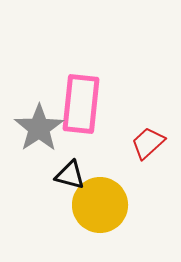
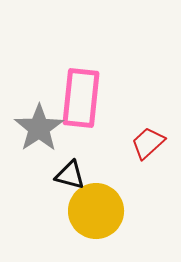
pink rectangle: moved 6 px up
yellow circle: moved 4 px left, 6 px down
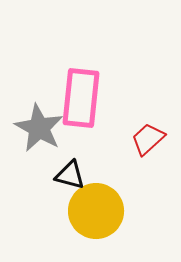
gray star: rotated 9 degrees counterclockwise
red trapezoid: moved 4 px up
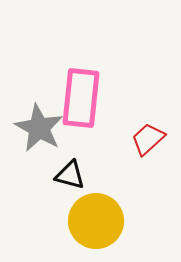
yellow circle: moved 10 px down
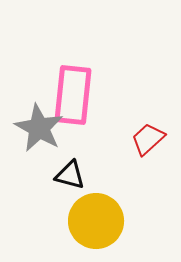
pink rectangle: moved 8 px left, 3 px up
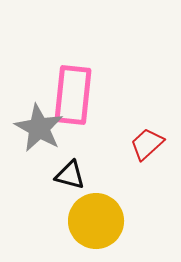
red trapezoid: moved 1 px left, 5 px down
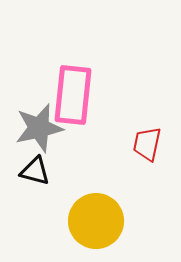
gray star: rotated 30 degrees clockwise
red trapezoid: rotated 36 degrees counterclockwise
black triangle: moved 35 px left, 4 px up
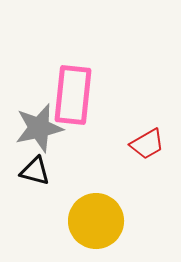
red trapezoid: rotated 132 degrees counterclockwise
